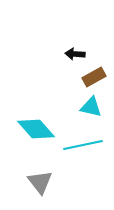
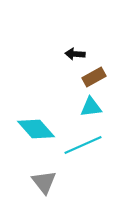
cyan triangle: rotated 20 degrees counterclockwise
cyan line: rotated 12 degrees counterclockwise
gray triangle: moved 4 px right
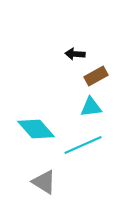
brown rectangle: moved 2 px right, 1 px up
gray triangle: rotated 20 degrees counterclockwise
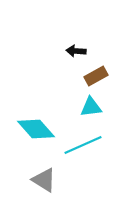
black arrow: moved 1 px right, 3 px up
gray triangle: moved 2 px up
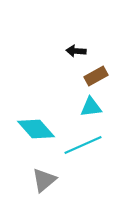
gray triangle: rotated 48 degrees clockwise
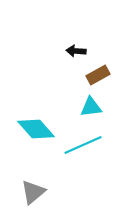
brown rectangle: moved 2 px right, 1 px up
gray triangle: moved 11 px left, 12 px down
